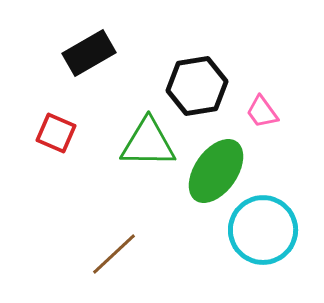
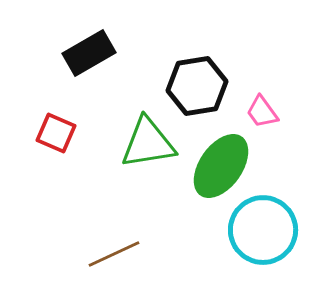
green triangle: rotated 10 degrees counterclockwise
green ellipse: moved 5 px right, 5 px up
brown line: rotated 18 degrees clockwise
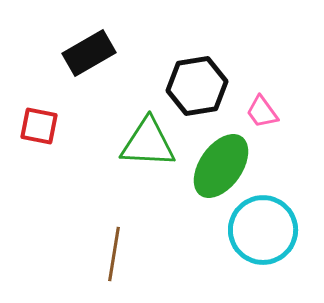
red square: moved 17 px left, 7 px up; rotated 12 degrees counterclockwise
green triangle: rotated 12 degrees clockwise
brown line: rotated 56 degrees counterclockwise
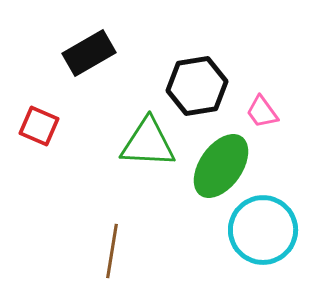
red square: rotated 12 degrees clockwise
brown line: moved 2 px left, 3 px up
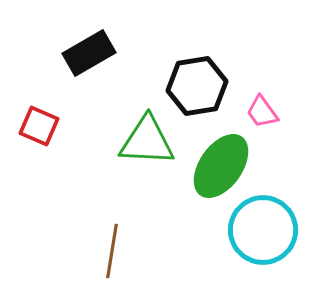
green triangle: moved 1 px left, 2 px up
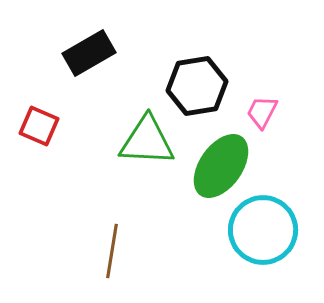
pink trapezoid: rotated 63 degrees clockwise
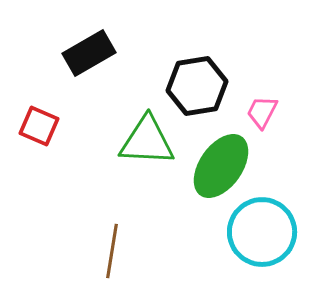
cyan circle: moved 1 px left, 2 px down
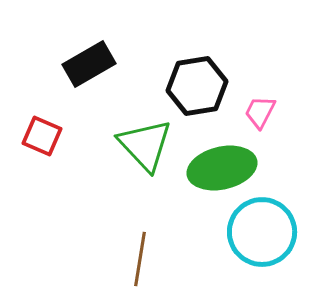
black rectangle: moved 11 px down
pink trapezoid: moved 2 px left
red square: moved 3 px right, 10 px down
green triangle: moved 2 px left, 4 px down; rotated 44 degrees clockwise
green ellipse: moved 1 px right, 2 px down; rotated 42 degrees clockwise
brown line: moved 28 px right, 8 px down
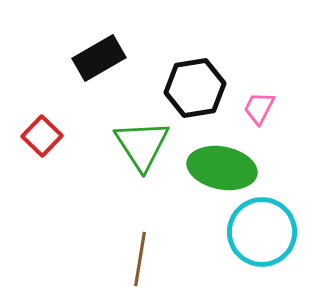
black rectangle: moved 10 px right, 6 px up
black hexagon: moved 2 px left, 2 px down
pink trapezoid: moved 1 px left, 4 px up
red square: rotated 21 degrees clockwise
green triangle: moved 3 px left; rotated 10 degrees clockwise
green ellipse: rotated 24 degrees clockwise
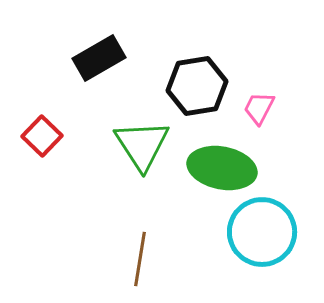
black hexagon: moved 2 px right, 2 px up
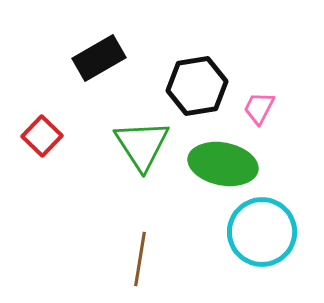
green ellipse: moved 1 px right, 4 px up
